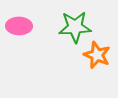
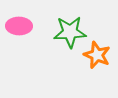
green star: moved 5 px left, 5 px down
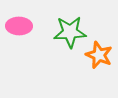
orange star: moved 2 px right
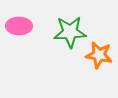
orange star: rotated 12 degrees counterclockwise
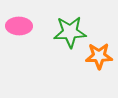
orange star: moved 1 px down; rotated 12 degrees counterclockwise
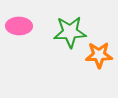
orange star: moved 1 px up
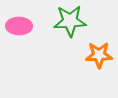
green star: moved 11 px up
